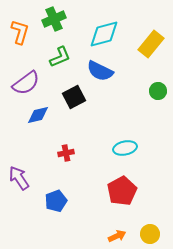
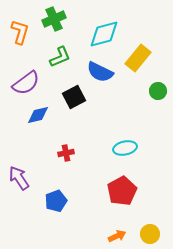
yellow rectangle: moved 13 px left, 14 px down
blue semicircle: moved 1 px down
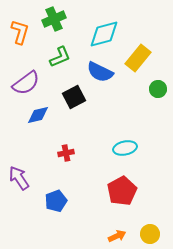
green circle: moved 2 px up
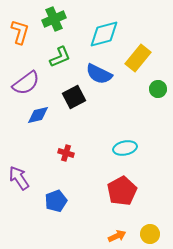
blue semicircle: moved 1 px left, 2 px down
red cross: rotated 28 degrees clockwise
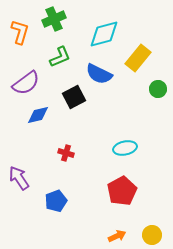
yellow circle: moved 2 px right, 1 px down
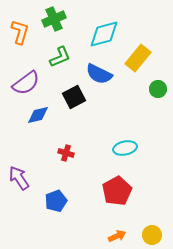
red pentagon: moved 5 px left
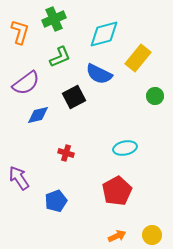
green circle: moved 3 px left, 7 px down
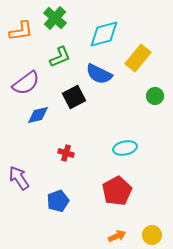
green cross: moved 1 px right, 1 px up; rotated 25 degrees counterclockwise
orange L-shape: moved 1 px right, 1 px up; rotated 65 degrees clockwise
blue pentagon: moved 2 px right
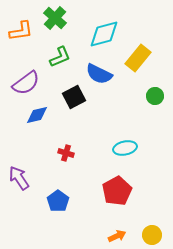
blue diamond: moved 1 px left
blue pentagon: rotated 15 degrees counterclockwise
